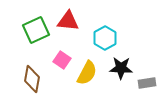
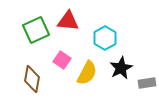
black star: rotated 30 degrees counterclockwise
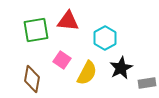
green square: rotated 16 degrees clockwise
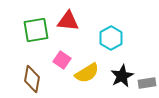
cyan hexagon: moved 6 px right
black star: moved 1 px right, 8 px down
yellow semicircle: rotated 30 degrees clockwise
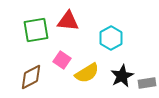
brown diamond: moved 1 px left, 2 px up; rotated 52 degrees clockwise
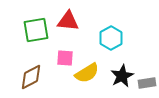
pink square: moved 3 px right, 2 px up; rotated 30 degrees counterclockwise
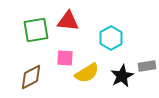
gray rectangle: moved 17 px up
